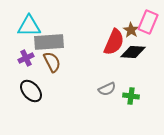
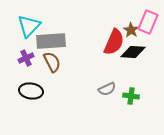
cyan triangle: rotated 45 degrees counterclockwise
gray rectangle: moved 2 px right, 1 px up
black ellipse: rotated 40 degrees counterclockwise
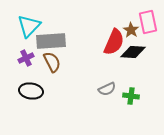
pink rectangle: rotated 35 degrees counterclockwise
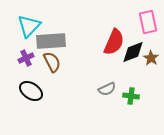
brown star: moved 20 px right, 28 px down
black diamond: rotated 25 degrees counterclockwise
black ellipse: rotated 25 degrees clockwise
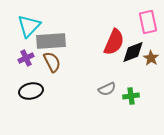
black ellipse: rotated 45 degrees counterclockwise
green cross: rotated 14 degrees counterclockwise
